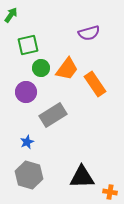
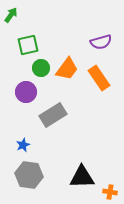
purple semicircle: moved 12 px right, 9 px down
orange rectangle: moved 4 px right, 6 px up
blue star: moved 4 px left, 3 px down
gray hexagon: rotated 8 degrees counterclockwise
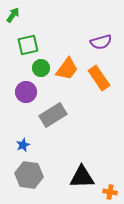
green arrow: moved 2 px right
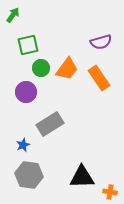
gray rectangle: moved 3 px left, 9 px down
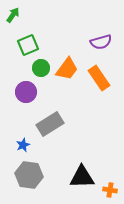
green square: rotated 10 degrees counterclockwise
orange cross: moved 2 px up
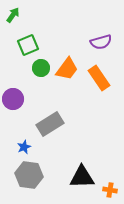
purple circle: moved 13 px left, 7 px down
blue star: moved 1 px right, 2 px down
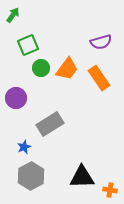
purple circle: moved 3 px right, 1 px up
gray hexagon: moved 2 px right, 1 px down; rotated 24 degrees clockwise
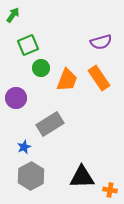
orange trapezoid: moved 11 px down; rotated 15 degrees counterclockwise
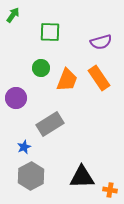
green square: moved 22 px right, 13 px up; rotated 25 degrees clockwise
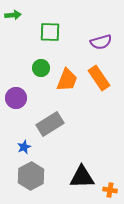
green arrow: rotated 49 degrees clockwise
